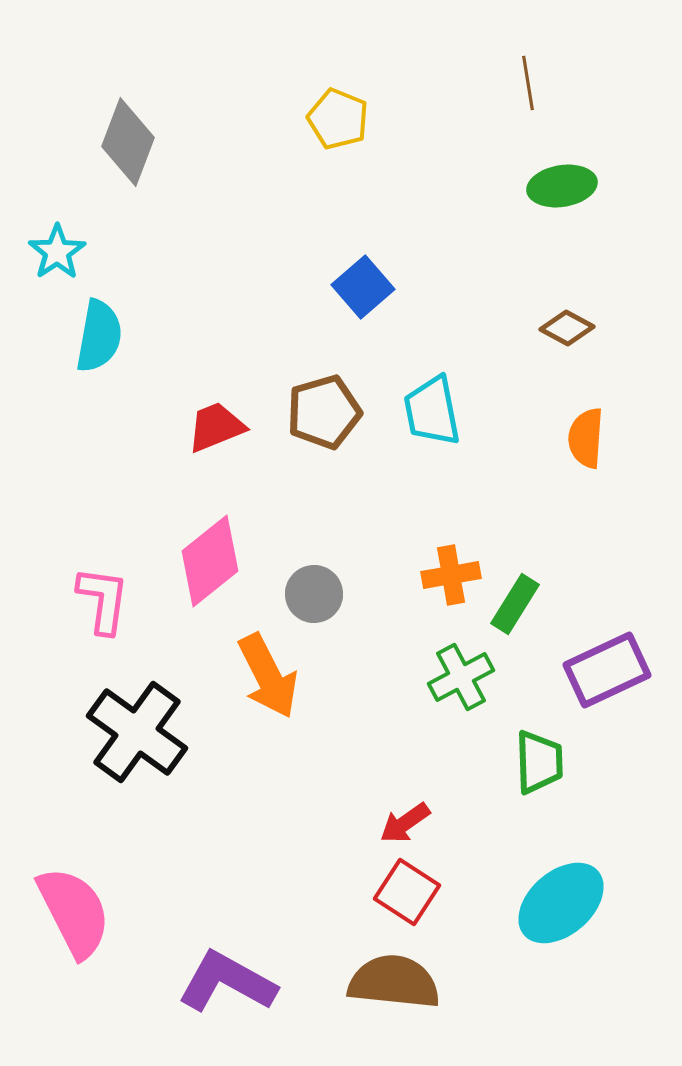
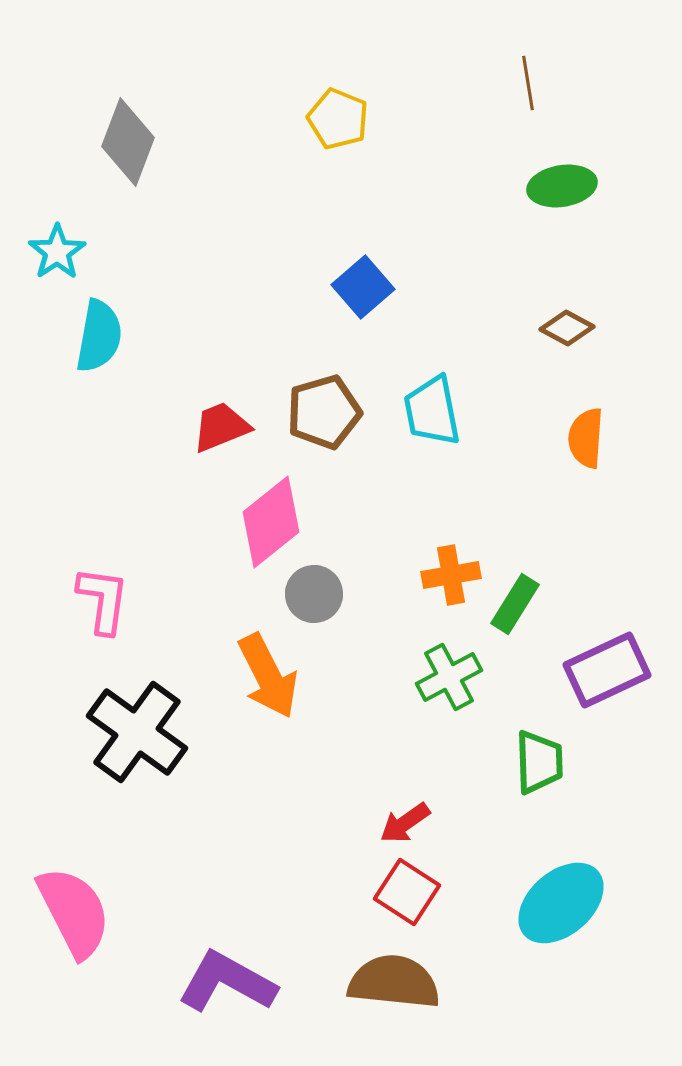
red trapezoid: moved 5 px right
pink diamond: moved 61 px right, 39 px up
green cross: moved 12 px left
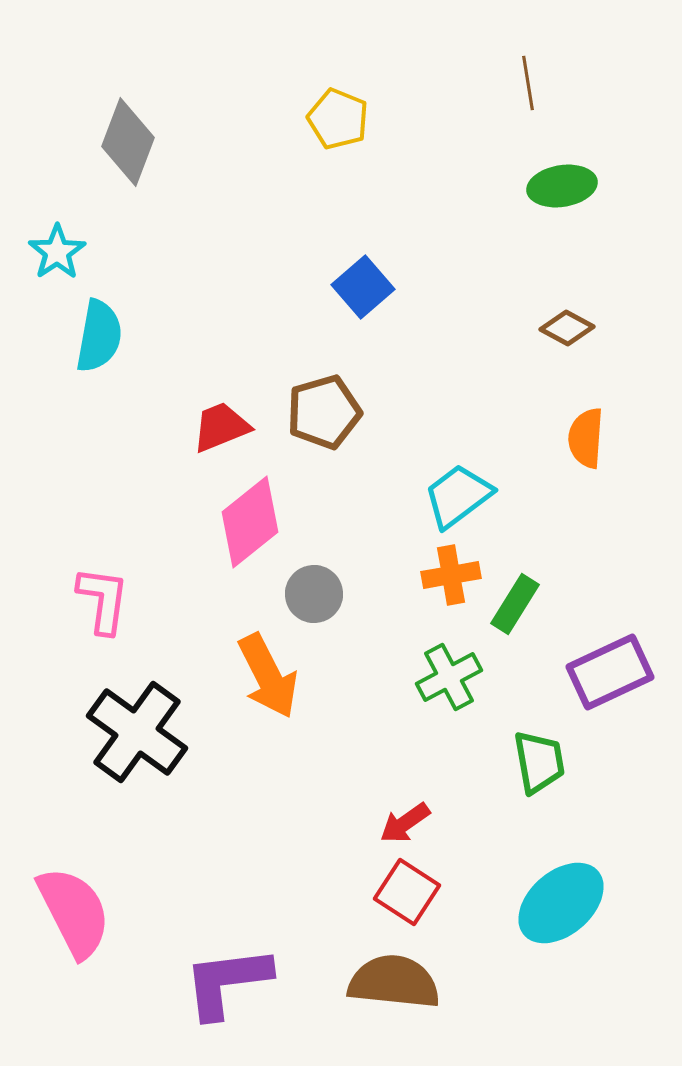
cyan trapezoid: moved 26 px right, 85 px down; rotated 64 degrees clockwise
pink diamond: moved 21 px left
purple rectangle: moved 3 px right, 2 px down
green trapezoid: rotated 8 degrees counterclockwise
purple L-shape: rotated 36 degrees counterclockwise
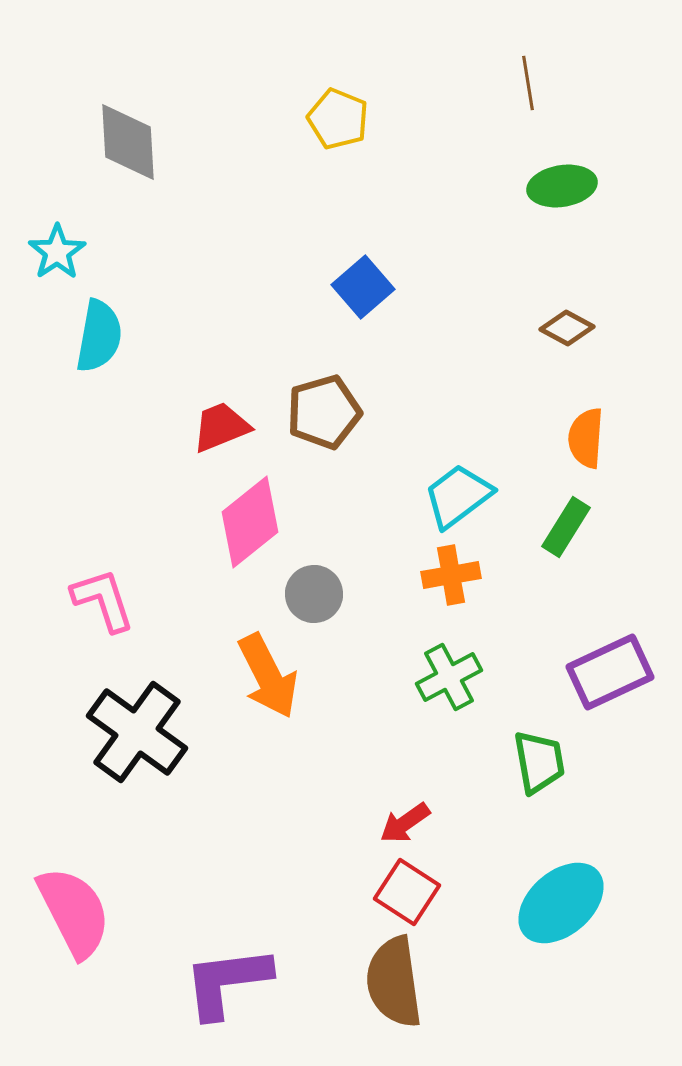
gray diamond: rotated 24 degrees counterclockwise
pink L-shape: rotated 26 degrees counterclockwise
green rectangle: moved 51 px right, 77 px up
brown semicircle: rotated 104 degrees counterclockwise
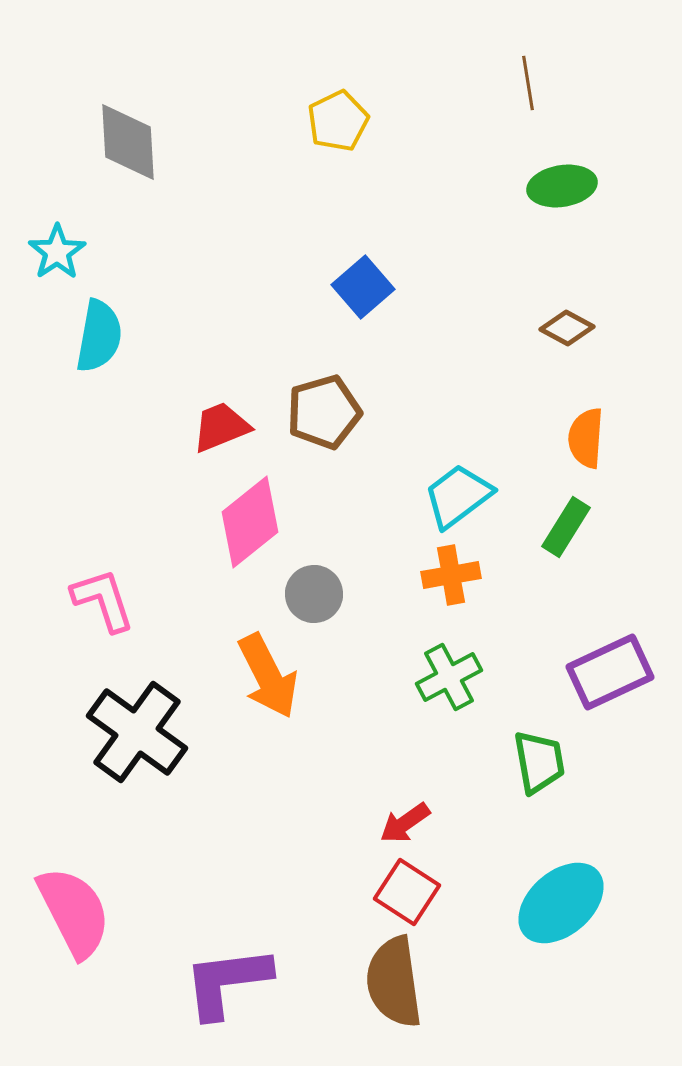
yellow pentagon: moved 2 px down; rotated 24 degrees clockwise
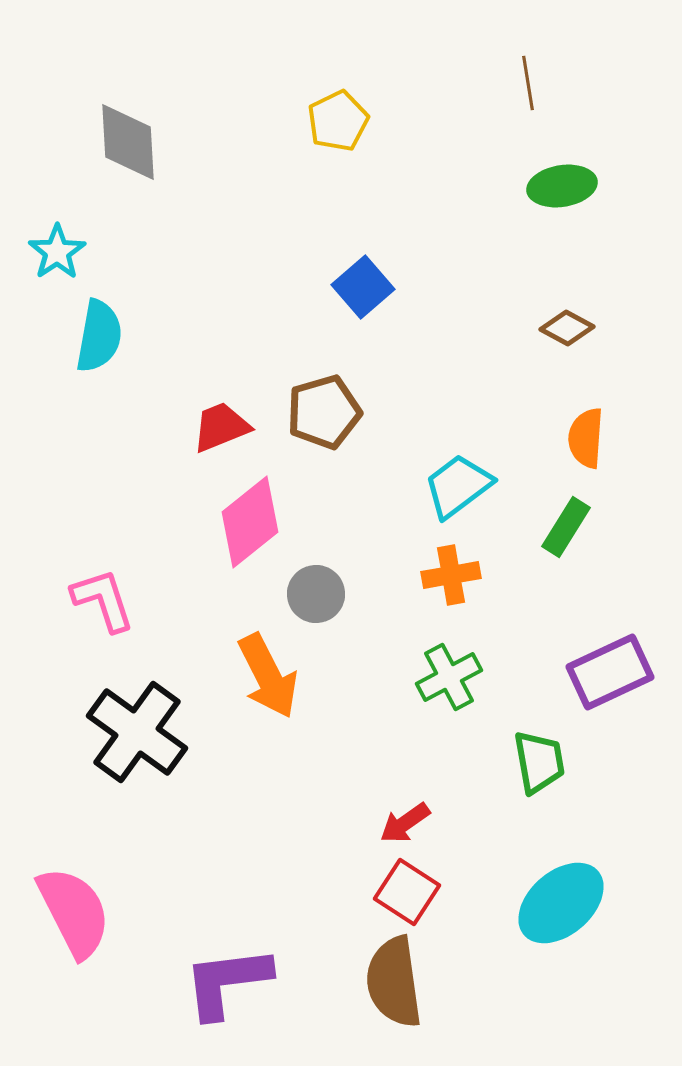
cyan trapezoid: moved 10 px up
gray circle: moved 2 px right
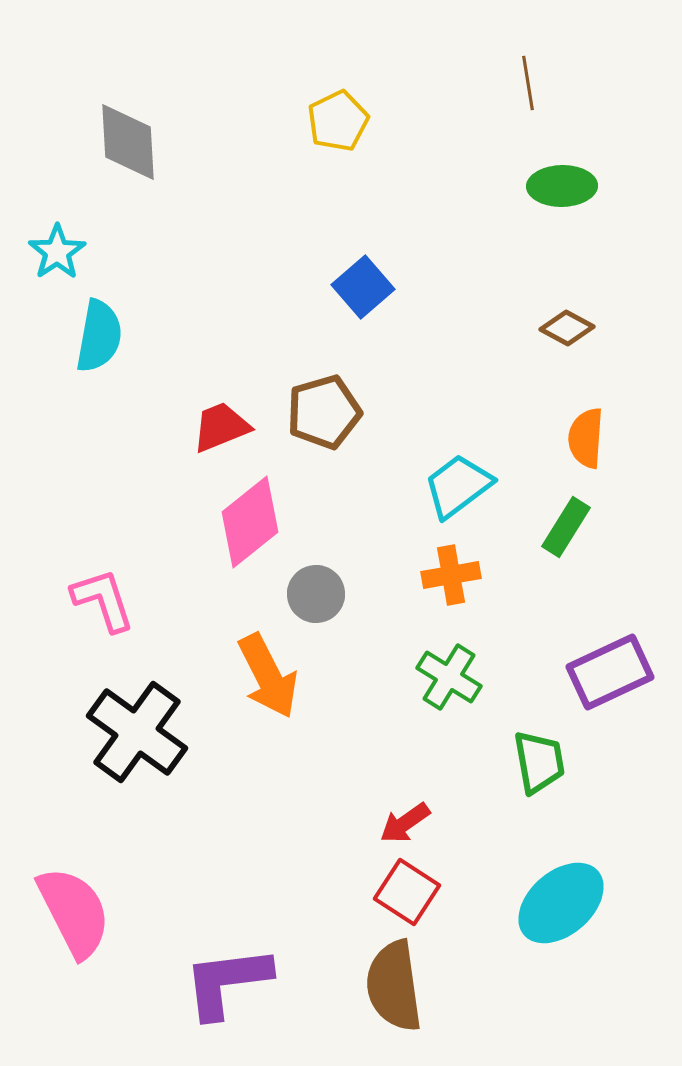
green ellipse: rotated 8 degrees clockwise
green cross: rotated 30 degrees counterclockwise
brown semicircle: moved 4 px down
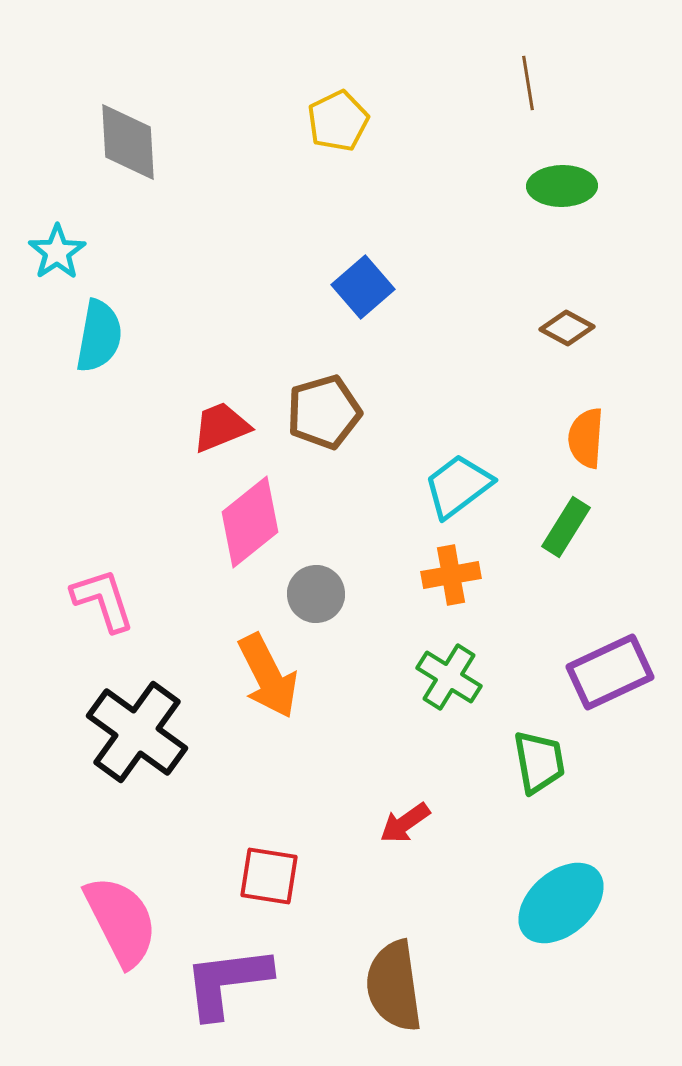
red square: moved 138 px left, 16 px up; rotated 24 degrees counterclockwise
pink semicircle: moved 47 px right, 9 px down
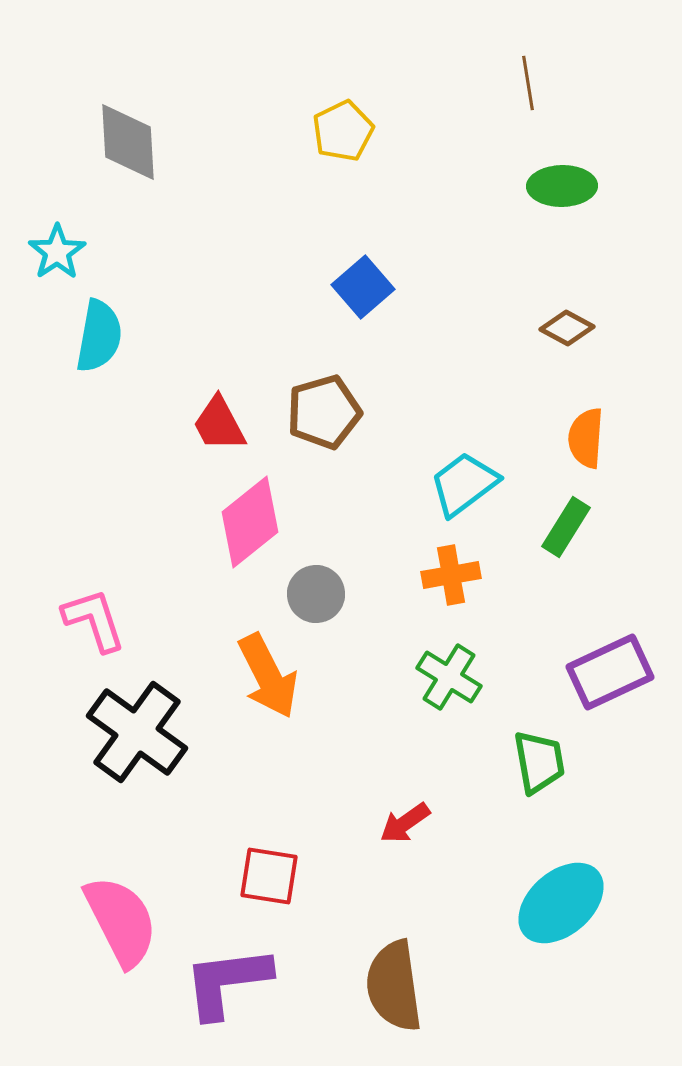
yellow pentagon: moved 5 px right, 10 px down
red trapezoid: moved 2 px left, 3 px up; rotated 96 degrees counterclockwise
cyan trapezoid: moved 6 px right, 2 px up
pink L-shape: moved 9 px left, 20 px down
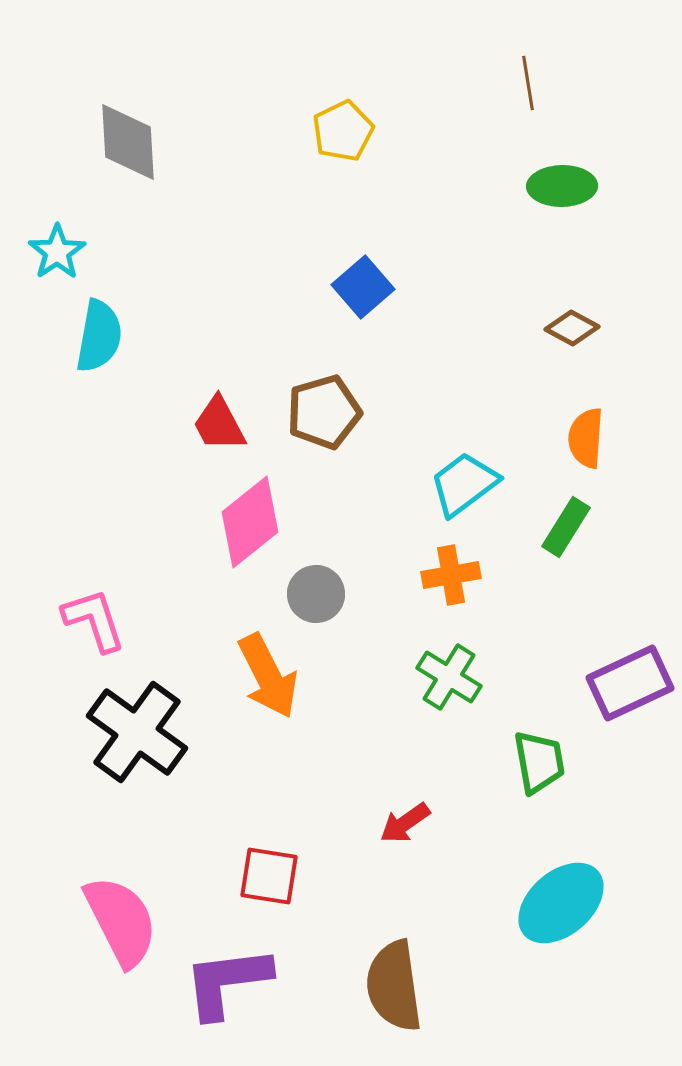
brown diamond: moved 5 px right
purple rectangle: moved 20 px right, 11 px down
